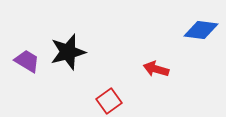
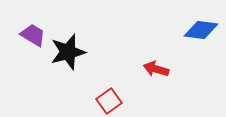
purple trapezoid: moved 6 px right, 26 px up
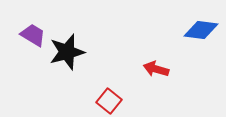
black star: moved 1 px left
red square: rotated 15 degrees counterclockwise
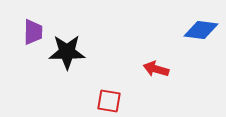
purple trapezoid: moved 3 px up; rotated 60 degrees clockwise
black star: rotated 15 degrees clockwise
red square: rotated 30 degrees counterclockwise
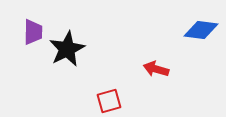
black star: moved 3 px up; rotated 27 degrees counterclockwise
red square: rotated 25 degrees counterclockwise
